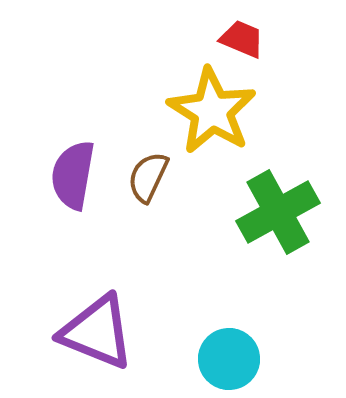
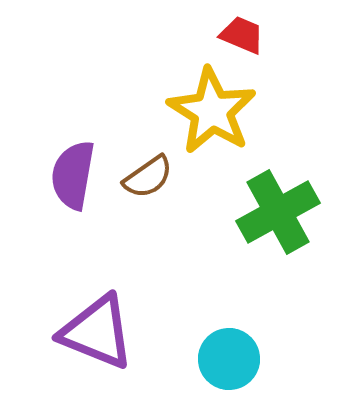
red trapezoid: moved 4 px up
brown semicircle: rotated 150 degrees counterclockwise
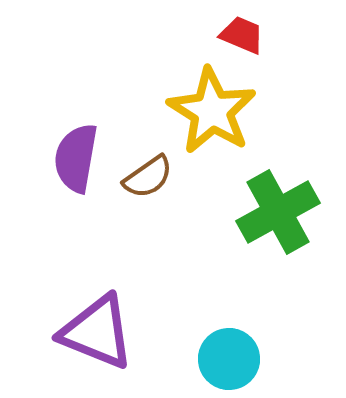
purple semicircle: moved 3 px right, 17 px up
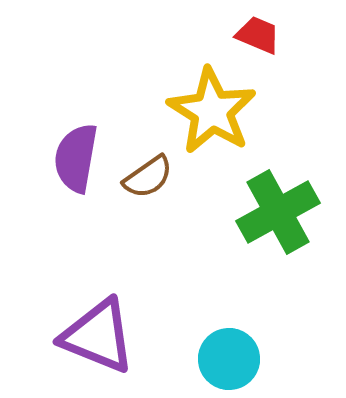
red trapezoid: moved 16 px right
purple triangle: moved 1 px right, 4 px down
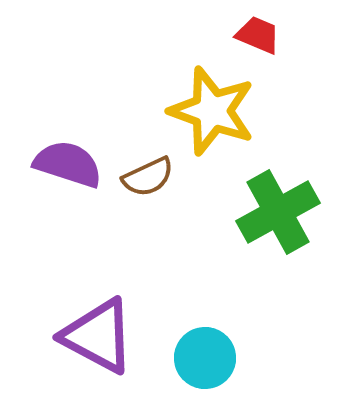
yellow star: rotated 12 degrees counterclockwise
purple semicircle: moved 8 px left, 6 px down; rotated 98 degrees clockwise
brown semicircle: rotated 10 degrees clockwise
purple triangle: rotated 6 degrees clockwise
cyan circle: moved 24 px left, 1 px up
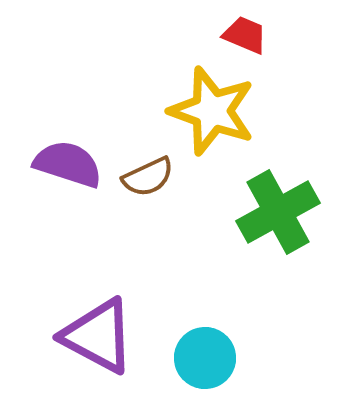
red trapezoid: moved 13 px left
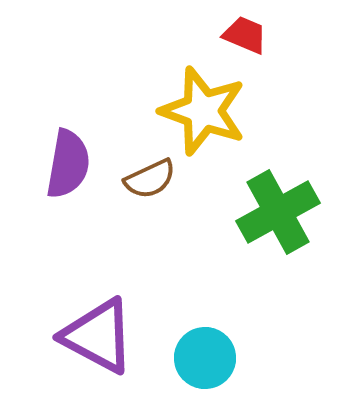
yellow star: moved 9 px left
purple semicircle: rotated 82 degrees clockwise
brown semicircle: moved 2 px right, 2 px down
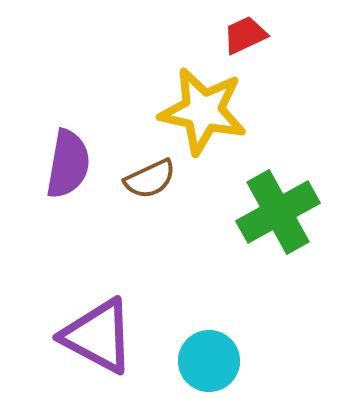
red trapezoid: rotated 48 degrees counterclockwise
yellow star: rotated 8 degrees counterclockwise
cyan circle: moved 4 px right, 3 px down
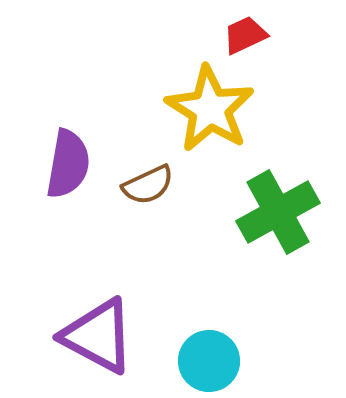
yellow star: moved 7 px right, 2 px up; rotated 20 degrees clockwise
brown semicircle: moved 2 px left, 6 px down
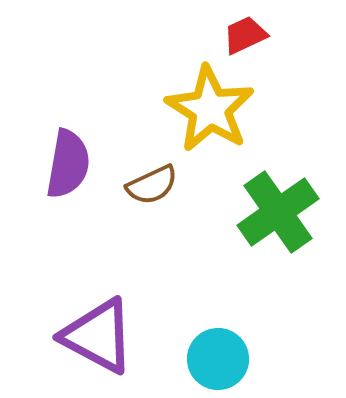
brown semicircle: moved 4 px right
green cross: rotated 6 degrees counterclockwise
cyan circle: moved 9 px right, 2 px up
